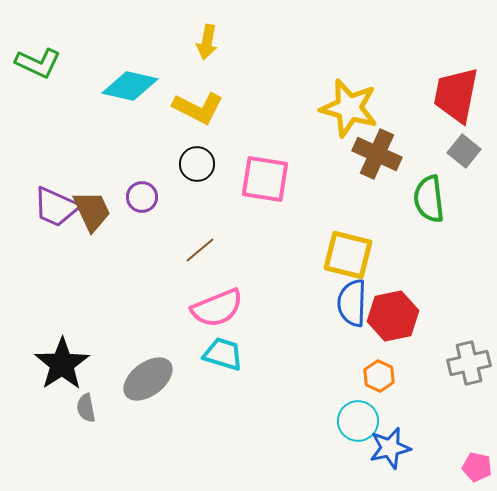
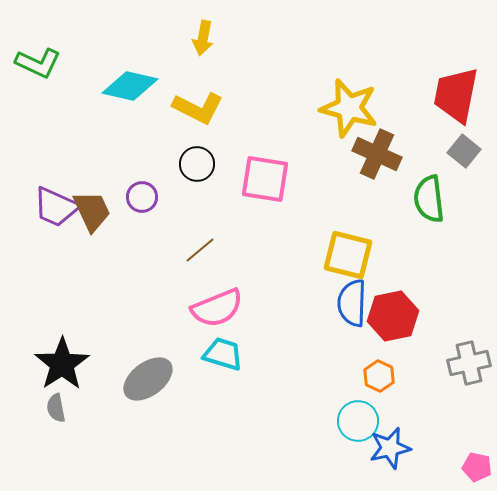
yellow arrow: moved 4 px left, 4 px up
gray semicircle: moved 30 px left
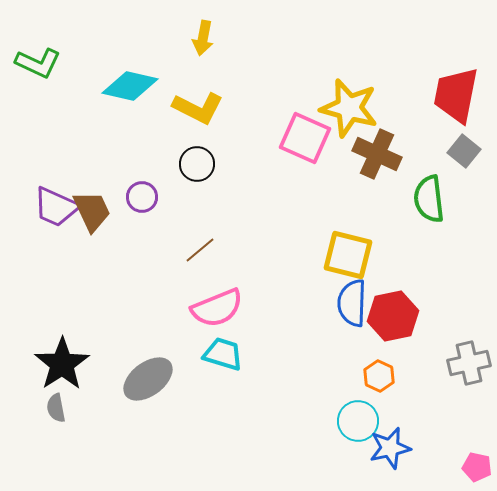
pink square: moved 40 px right, 41 px up; rotated 15 degrees clockwise
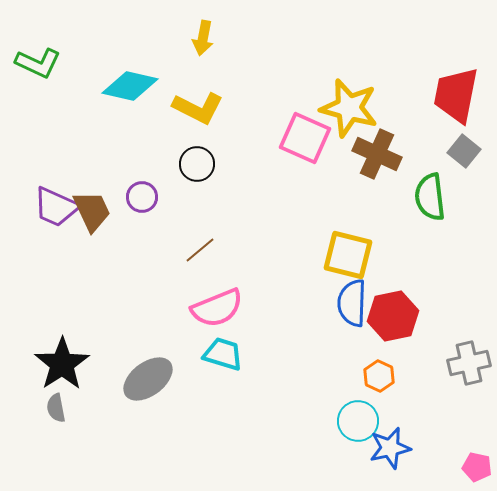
green semicircle: moved 1 px right, 2 px up
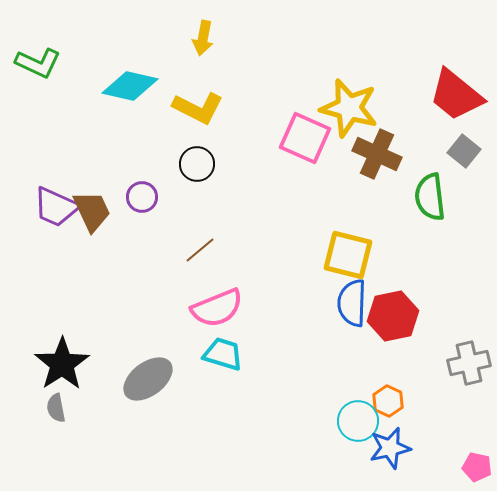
red trapezoid: rotated 62 degrees counterclockwise
orange hexagon: moved 9 px right, 25 px down
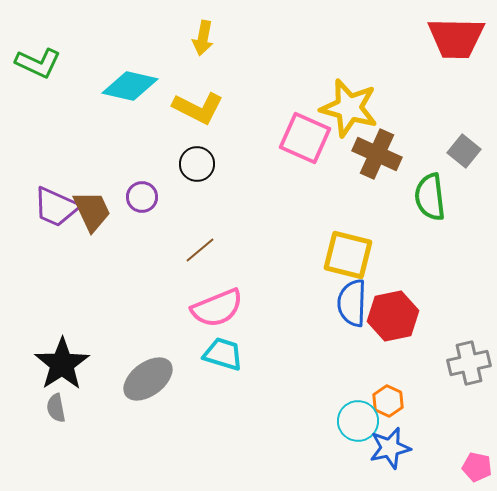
red trapezoid: moved 57 px up; rotated 38 degrees counterclockwise
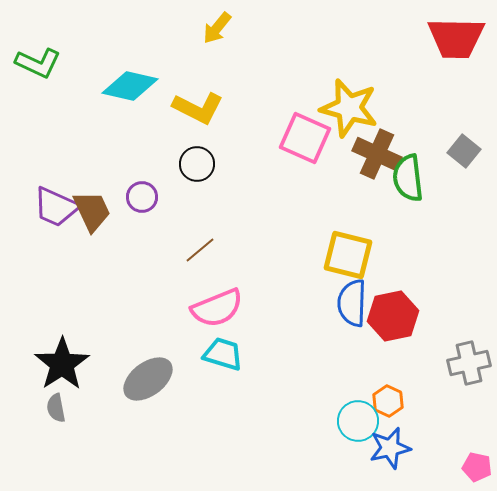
yellow arrow: moved 14 px right, 10 px up; rotated 28 degrees clockwise
green semicircle: moved 22 px left, 19 px up
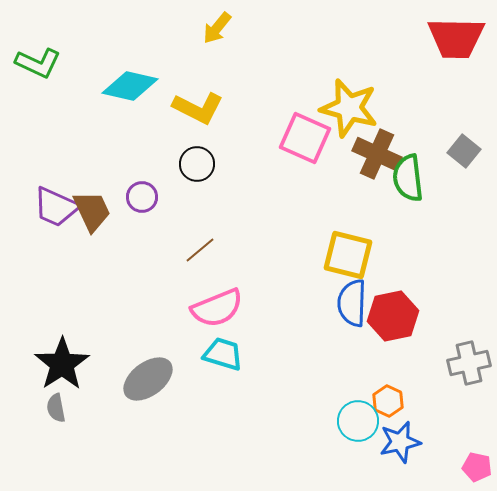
blue star: moved 10 px right, 6 px up
